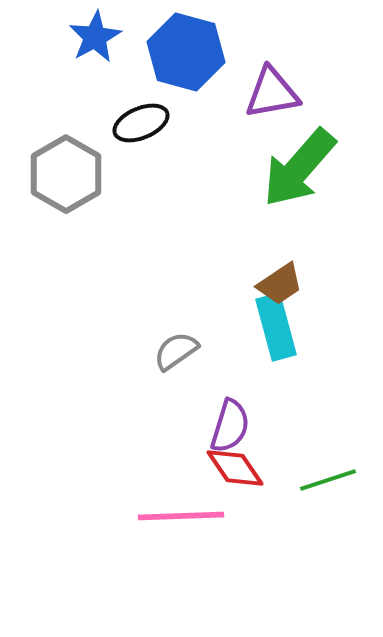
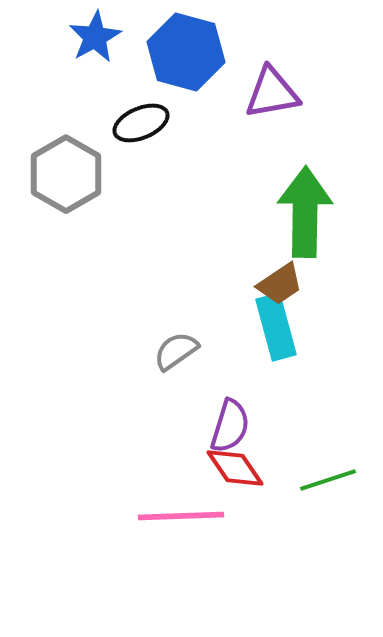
green arrow: moved 6 px right, 44 px down; rotated 140 degrees clockwise
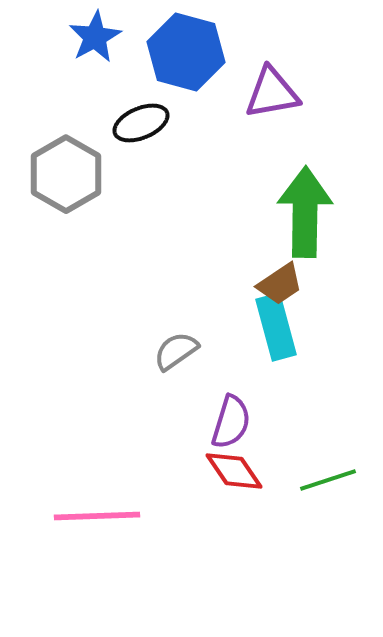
purple semicircle: moved 1 px right, 4 px up
red diamond: moved 1 px left, 3 px down
pink line: moved 84 px left
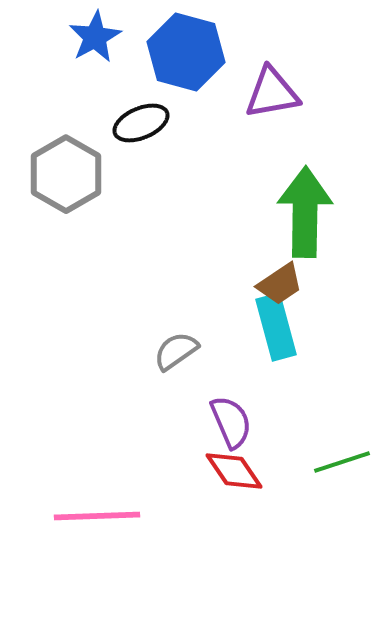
purple semicircle: rotated 40 degrees counterclockwise
green line: moved 14 px right, 18 px up
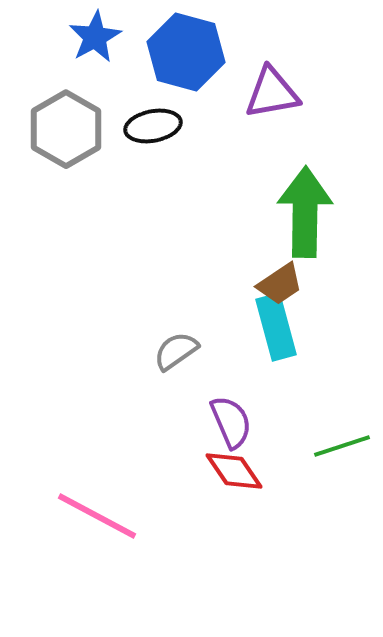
black ellipse: moved 12 px right, 3 px down; rotated 12 degrees clockwise
gray hexagon: moved 45 px up
green line: moved 16 px up
pink line: rotated 30 degrees clockwise
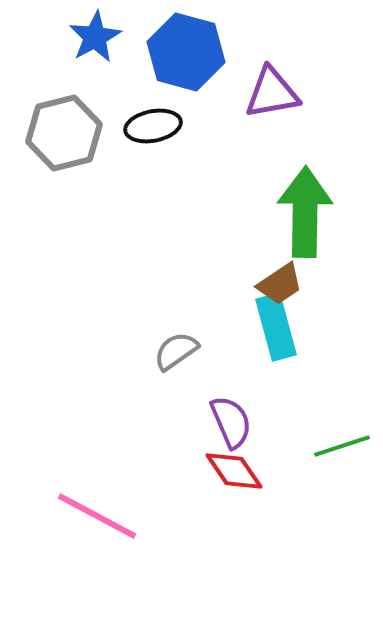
gray hexagon: moved 2 px left, 4 px down; rotated 16 degrees clockwise
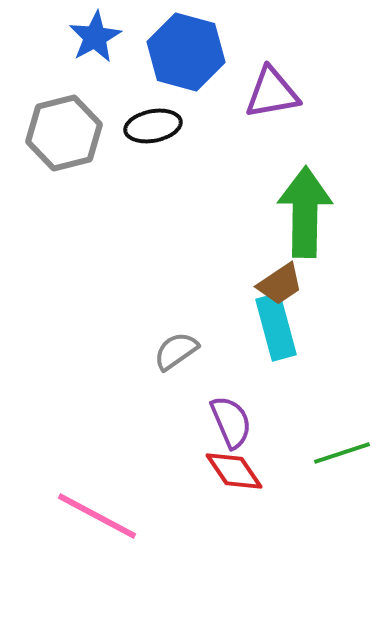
green line: moved 7 px down
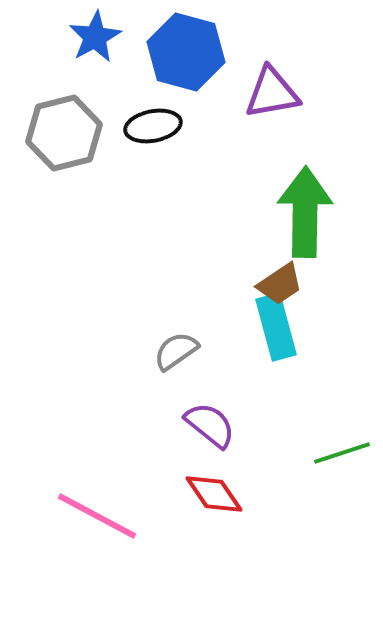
purple semicircle: moved 21 px left, 3 px down; rotated 28 degrees counterclockwise
red diamond: moved 20 px left, 23 px down
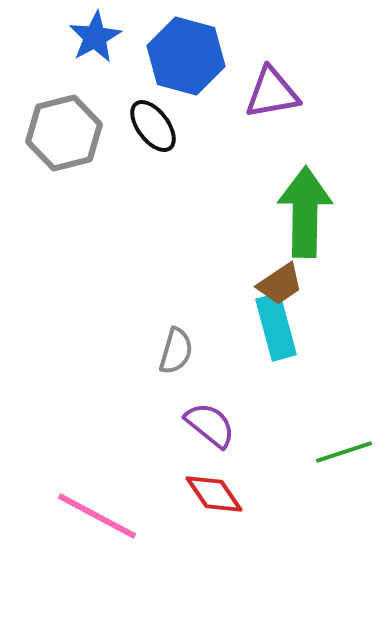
blue hexagon: moved 4 px down
black ellipse: rotated 64 degrees clockwise
gray semicircle: rotated 141 degrees clockwise
green line: moved 2 px right, 1 px up
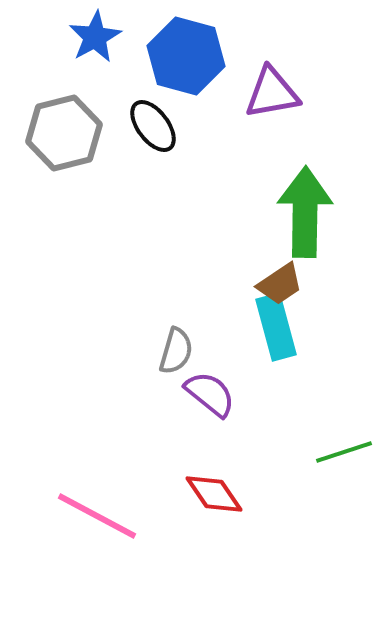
purple semicircle: moved 31 px up
